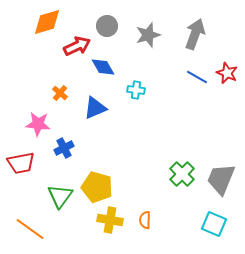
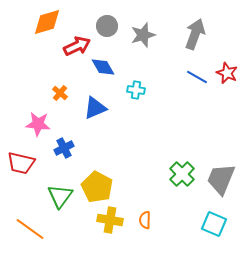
gray star: moved 5 px left
red trapezoid: rotated 24 degrees clockwise
yellow pentagon: rotated 12 degrees clockwise
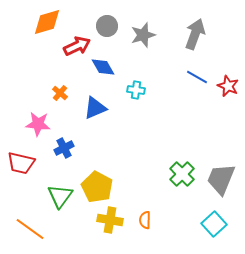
red star: moved 1 px right, 13 px down
cyan square: rotated 25 degrees clockwise
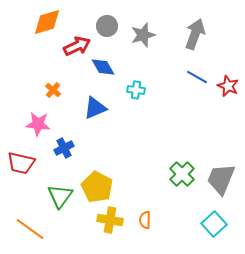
orange cross: moved 7 px left, 3 px up
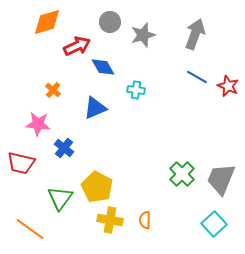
gray circle: moved 3 px right, 4 px up
blue cross: rotated 24 degrees counterclockwise
green triangle: moved 2 px down
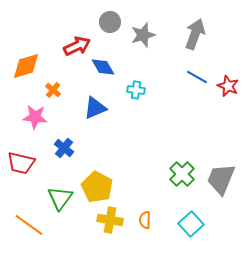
orange diamond: moved 21 px left, 44 px down
pink star: moved 3 px left, 7 px up
cyan square: moved 23 px left
orange line: moved 1 px left, 4 px up
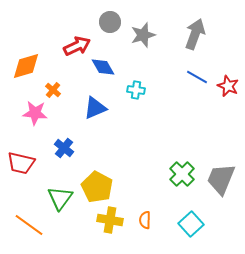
pink star: moved 4 px up
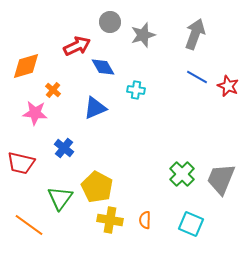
cyan square: rotated 25 degrees counterclockwise
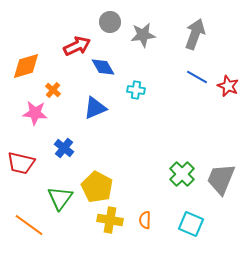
gray star: rotated 10 degrees clockwise
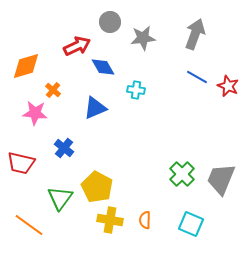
gray star: moved 3 px down
